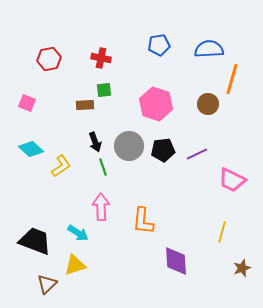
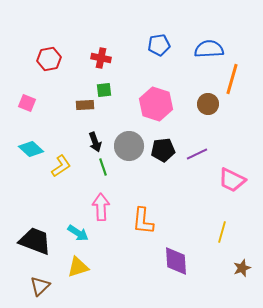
yellow triangle: moved 3 px right, 2 px down
brown triangle: moved 7 px left, 2 px down
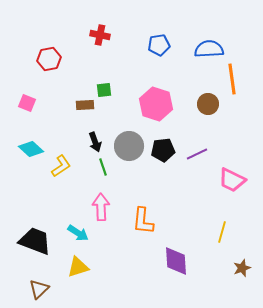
red cross: moved 1 px left, 23 px up
orange line: rotated 24 degrees counterclockwise
brown triangle: moved 1 px left, 3 px down
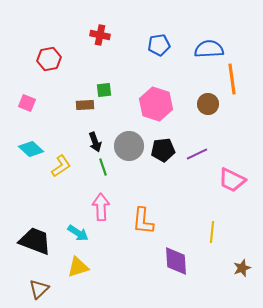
yellow line: moved 10 px left; rotated 10 degrees counterclockwise
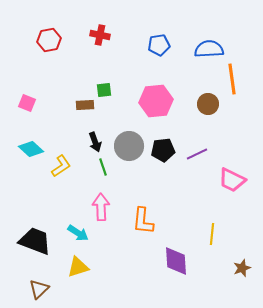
red hexagon: moved 19 px up
pink hexagon: moved 3 px up; rotated 24 degrees counterclockwise
yellow line: moved 2 px down
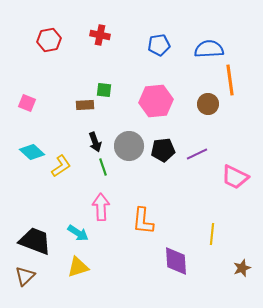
orange line: moved 2 px left, 1 px down
green square: rotated 14 degrees clockwise
cyan diamond: moved 1 px right, 3 px down
pink trapezoid: moved 3 px right, 3 px up
brown triangle: moved 14 px left, 13 px up
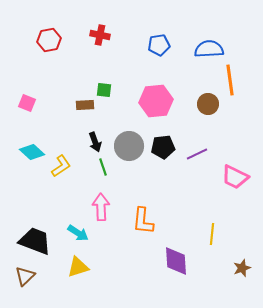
black pentagon: moved 3 px up
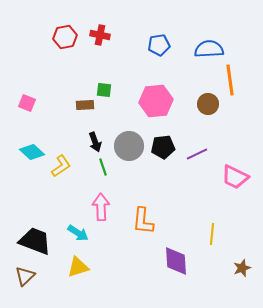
red hexagon: moved 16 px right, 3 px up
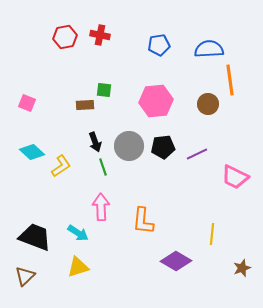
black trapezoid: moved 4 px up
purple diamond: rotated 56 degrees counterclockwise
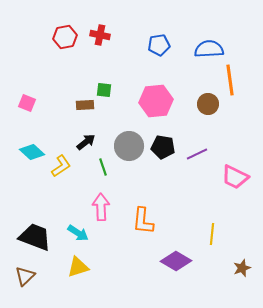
black arrow: moved 9 px left; rotated 108 degrees counterclockwise
black pentagon: rotated 15 degrees clockwise
